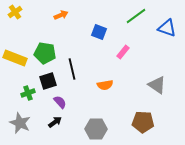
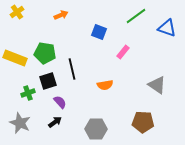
yellow cross: moved 2 px right
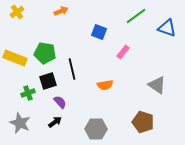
orange arrow: moved 4 px up
brown pentagon: rotated 15 degrees clockwise
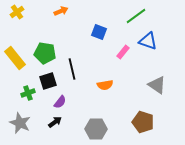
blue triangle: moved 19 px left, 13 px down
yellow rectangle: rotated 30 degrees clockwise
purple semicircle: rotated 80 degrees clockwise
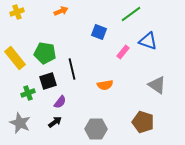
yellow cross: rotated 16 degrees clockwise
green line: moved 5 px left, 2 px up
